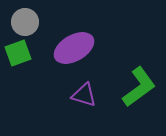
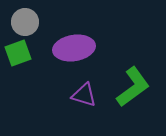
purple ellipse: rotated 21 degrees clockwise
green L-shape: moved 6 px left
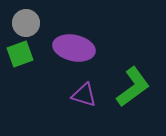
gray circle: moved 1 px right, 1 px down
purple ellipse: rotated 21 degrees clockwise
green square: moved 2 px right, 1 px down
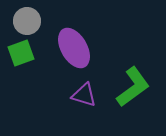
gray circle: moved 1 px right, 2 px up
purple ellipse: rotated 48 degrees clockwise
green square: moved 1 px right, 1 px up
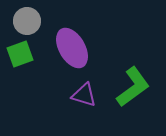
purple ellipse: moved 2 px left
green square: moved 1 px left, 1 px down
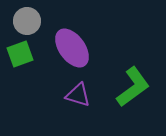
purple ellipse: rotated 6 degrees counterclockwise
purple triangle: moved 6 px left
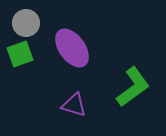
gray circle: moved 1 px left, 2 px down
purple triangle: moved 4 px left, 10 px down
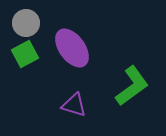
green square: moved 5 px right; rotated 8 degrees counterclockwise
green L-shape: moved 1 px left, 1 px up
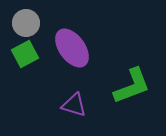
green L-shape: rotated 15 degrees clockwise
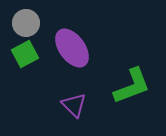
purple triangle: rotated 28 degrees clockwise
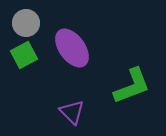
green square: moved 1 px left, 1 px down
purple triangle: moved 2 px left, 7 px down
